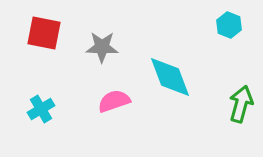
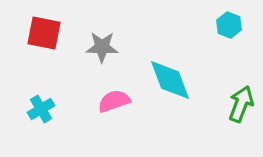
cyan diamond: moved 3 px down
green arrow: rotated 6 degrees clockwise
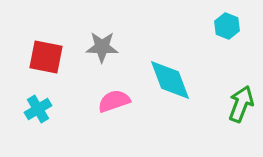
cyan hexagon: moved 2 px left, 1 px down
red square: moved 2 px right, 24 px down
cyan cross: moved 3 px left
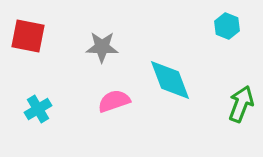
red square: moved 18 px left, 21 px up
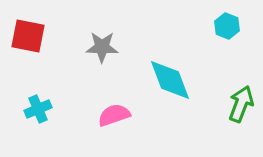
pink semicircle: moved 14 px down
cyan cross: rotated 8 degrees clockwise
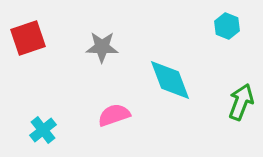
red square: moved 2 px down; rotated 30 degrees counterclockwise
green arrow: moved 2 px up
cyan cross: moved 5 px right, 21 px down; rotated 16 degrees counterclockwise
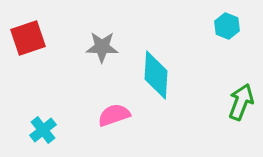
cyan diamond: moved 14 px left, 5 px up; rotated 24 degrees clockwise
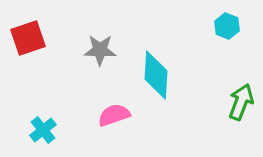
gray star: moved 2 px left, 3 px down
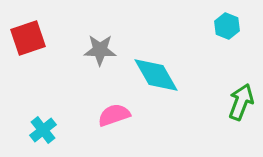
cyan diamond: rotated 33 degrees counterclockwise
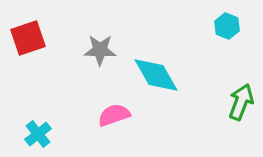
cyan cross: moved 5 px left, 4 px down
